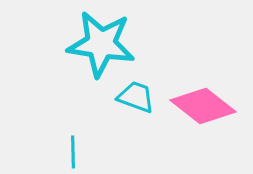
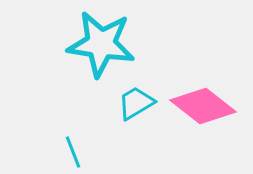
cyan trapezoid: moved 6 px down; rotated 51 degrees counterclockwise
cyan line: rotated 20 degrees counterclockwise
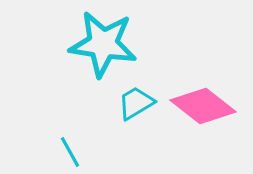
cyan star: moved 2 px right
cyan line: moved 3 px left; rotated 8 degrees counterclockwise
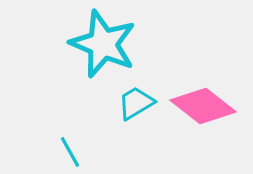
cyan star: rotated 14 degrees clockwise
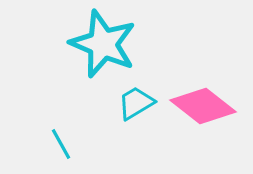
cyan line: moved 9 px left, 8 px up
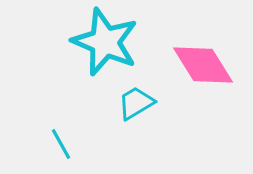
cyan star: moved 2 px right, 2 px up
pink diamond: moved 41 px up; rotated 20 degrees clockwise
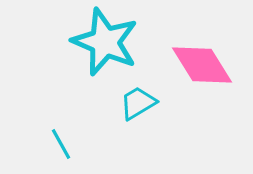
pink diamond: moved 1 px left
cyan trapezoid: moved 2 px right
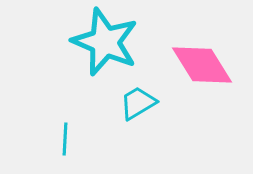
cyan line: moved 4 px right, 5 px up; rotated 32 degrees clockwise
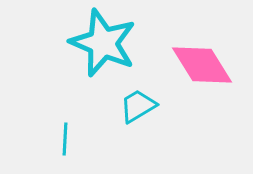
cyan star: moved 2 px left, 1 px down
cyan trapezoid: moved 3 px down
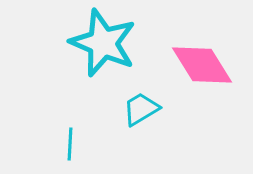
cyan trapezoid: moved 3 px right, 3 px down
cyan line: moved 5 px right, 5 px down
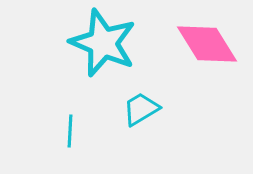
pink diamond: moved 5 px right, 21 px up
cyan line: moved 13 px up
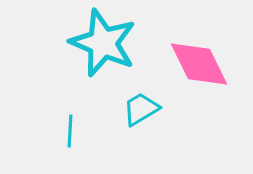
pink diamond: moved 8 px left, 20 px down; rotated 6 degrees clockwise
